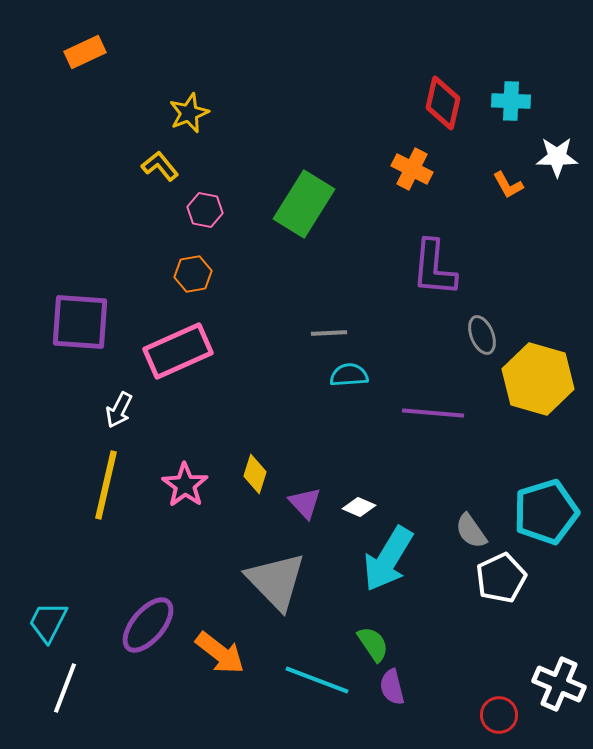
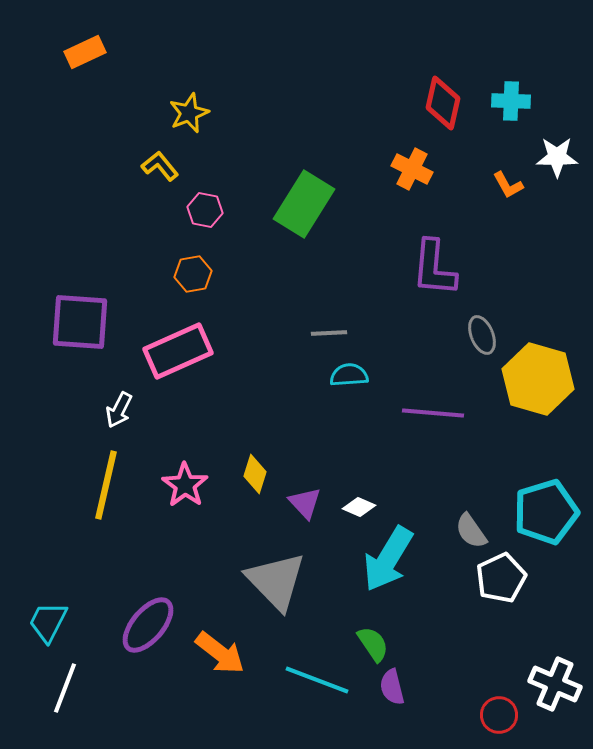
white cross: moved 4 px left
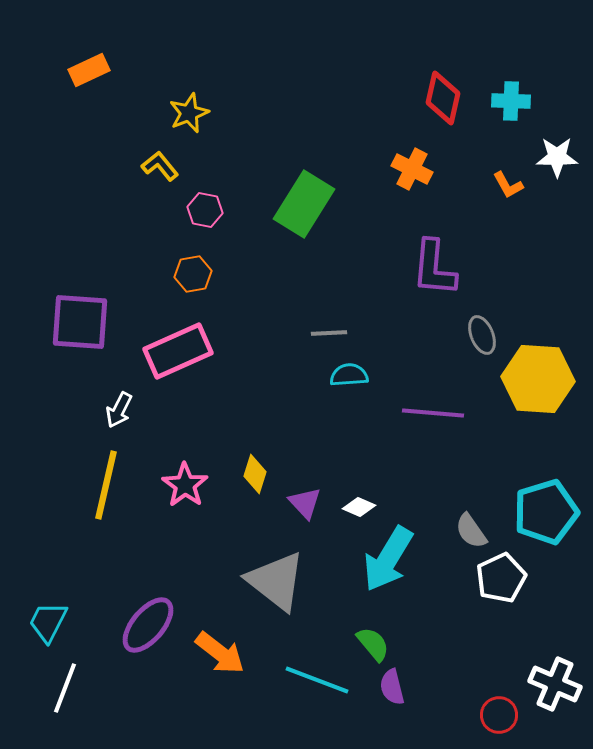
orange rectangle: moved 4 px right, 18 px down
red diamond: moved 5 px up
yellow hexagon: rotated 12 degrees counterclockwise
gray triangle: rotated 8 degrees counterclockwise
green semicircle: rotated 6 degrees counterclockwise
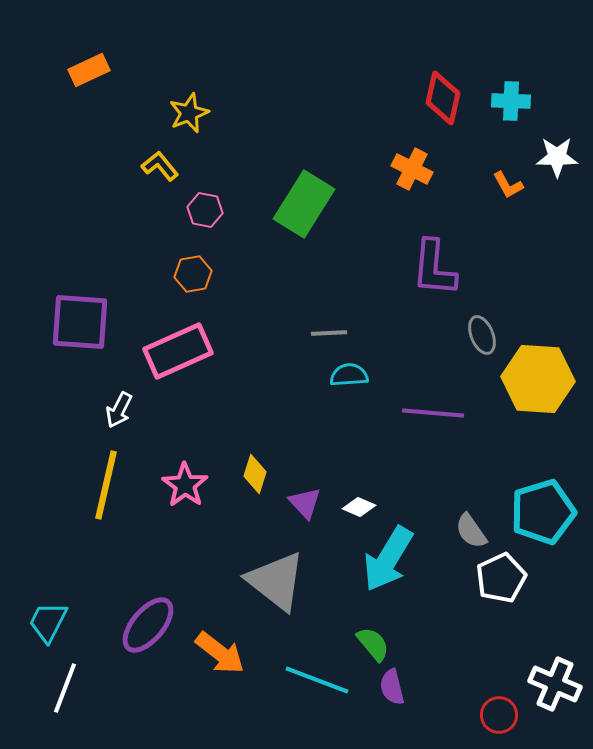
cyan pentagon: moved 3 px left
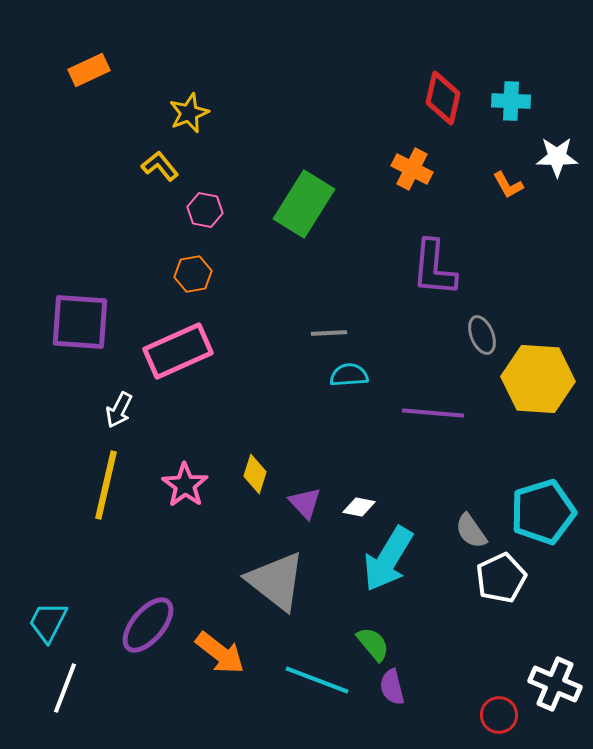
white diamond: rotated 12 degrees counterclockwise
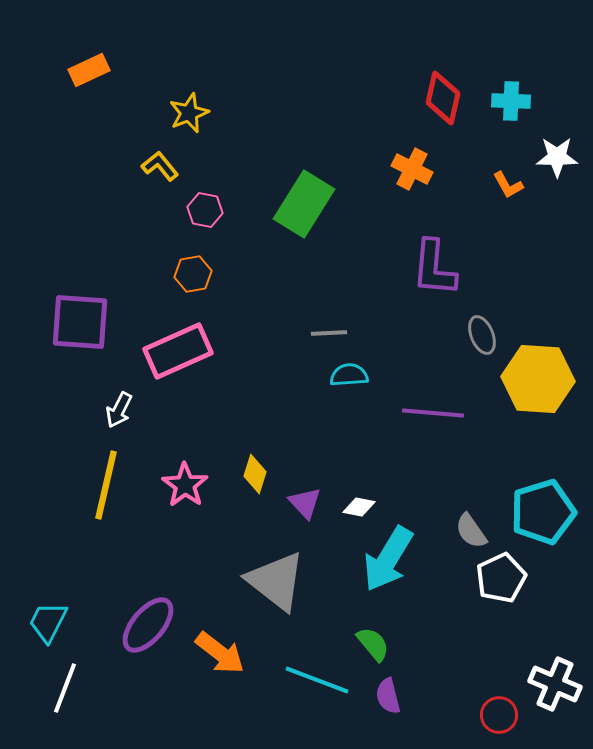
purple semicircle: moved 4 px left, 9 px down
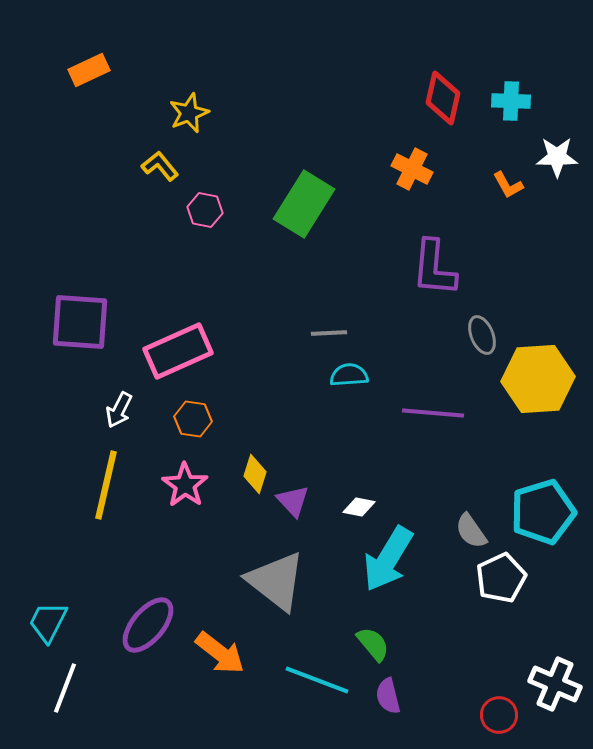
orange hexagon: moved 145 px down; rotated 18 degrees clockwise
yellow hexagon: rotated 8 degrees counterclockwise
purple triangle: moved 12 px left, 2 px up
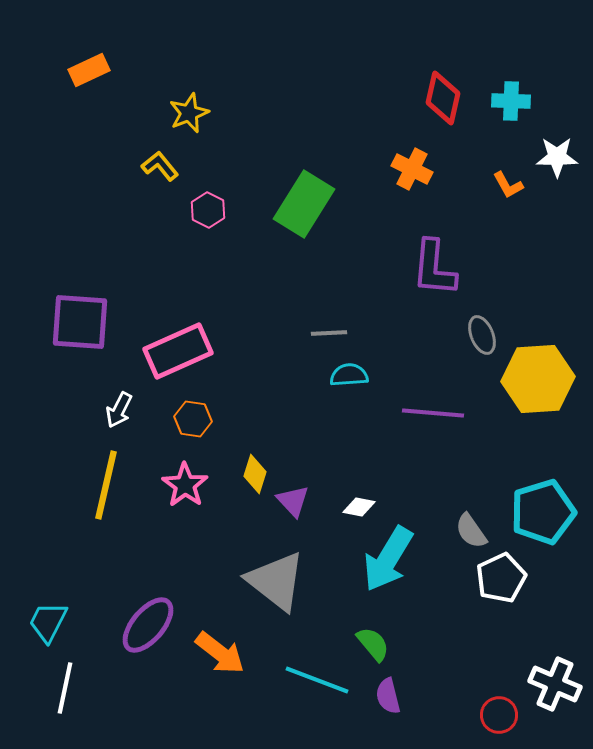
pink hexagon: moved 3 px right; rotated 16 degrees clockwise
white line: rotated 9 degrees counterclockwise
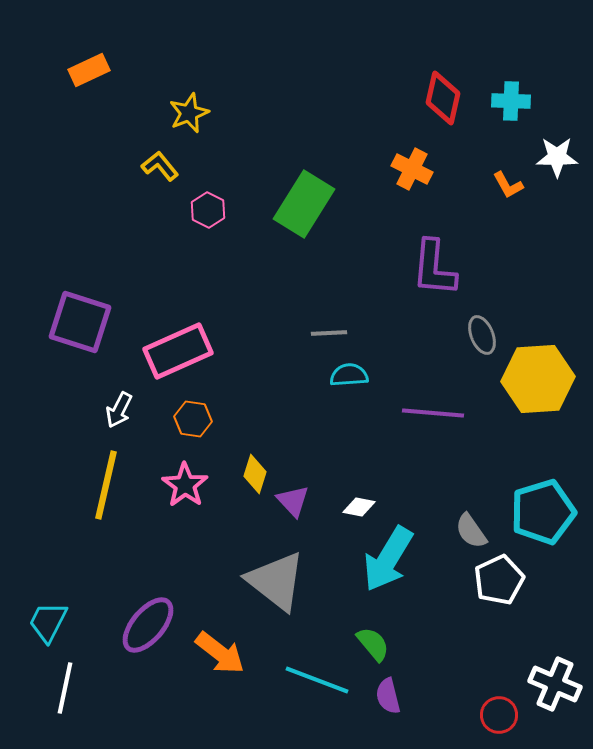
purple square: rotated 14 degrees clockwise
white pentagon: moved 2 px left, 2 px down
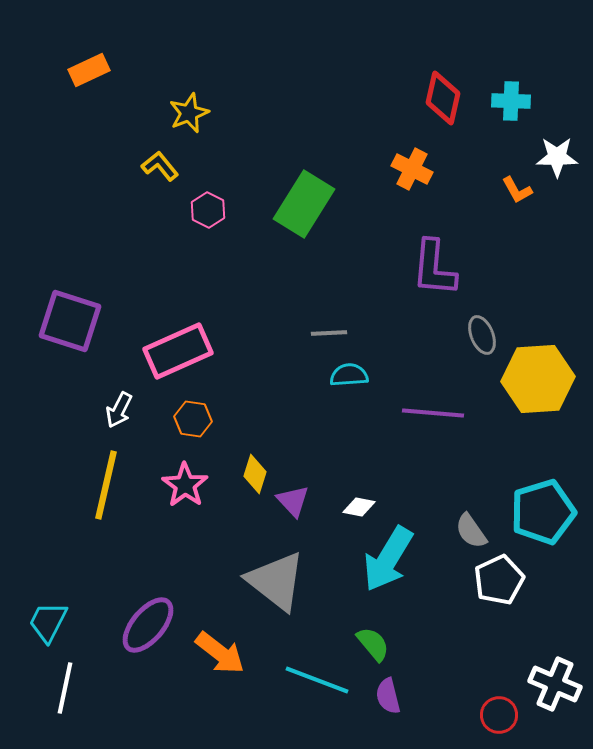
orange L-shape: moved 9 px right, 5 px down
purple square: moved 10 px left, 1 px up
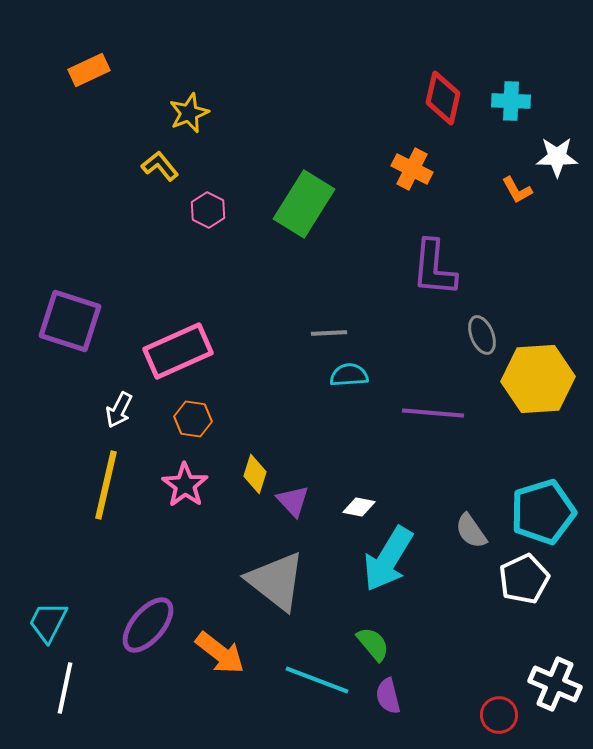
white pentagon: moved 25 px right, 1 px up
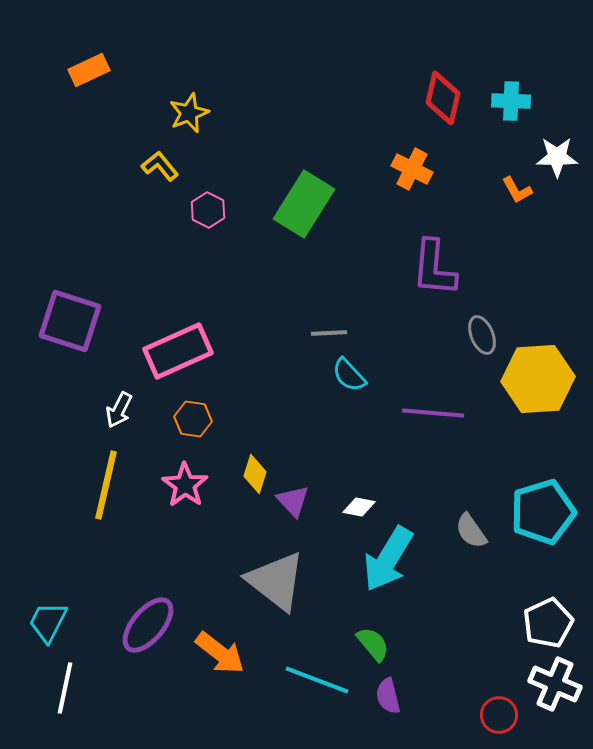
cyan semicircle: rotated 129 degrees counterclockwise
white pentagon: moved 24 px right, 44 px down
